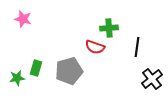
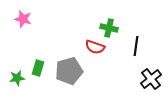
green cross: rotated 18 degrees clockwise
black line: moved 1 px left, 1 px up
green rectangle: moved 2 px right
black cross: moved 1 px left
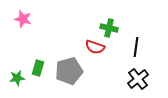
black line: moved 1 px down
black cross: moved 13 px left
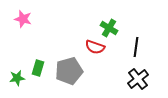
green cross: rotated 18 degrees clockwise
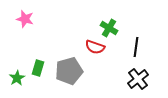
pink star: moved 2 px right
green star: rotated 21 degrees counterclockwise
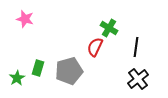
red semicircle: rotated 96 degrees clockwise
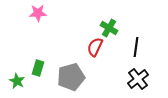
pink star: moved 13 px right, 6 px up; rotated 18 degrees counterclockwise
gray pentagon: moved 2 px right, 6 px down
green star: moved 3 px down; rotated 14 degrees counterclockwise
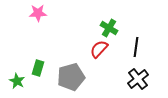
red semicircle: moved 4 px right, 2 px down; rotated 18 degrees clockwise
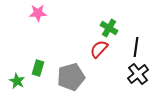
black cross: moved 5 px up
